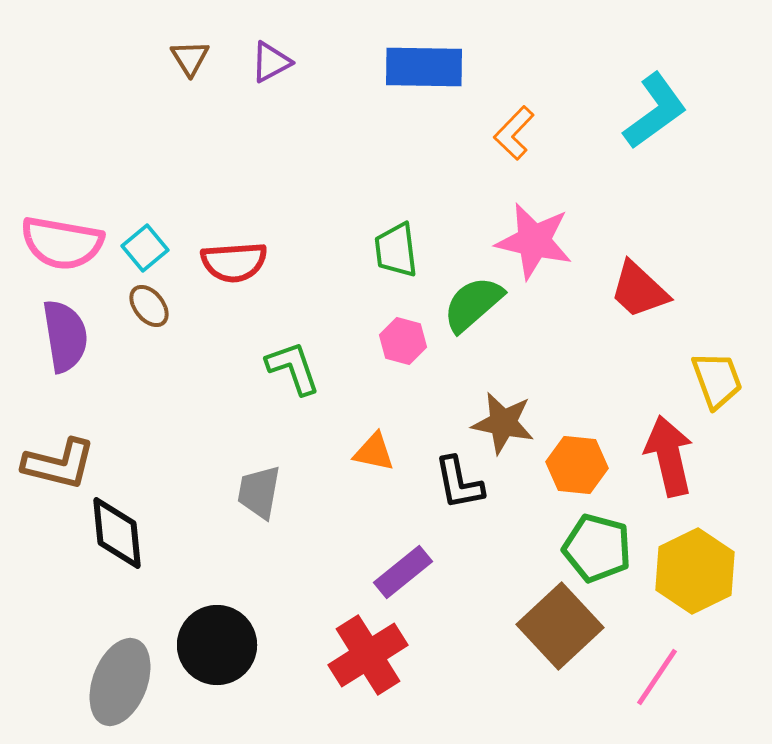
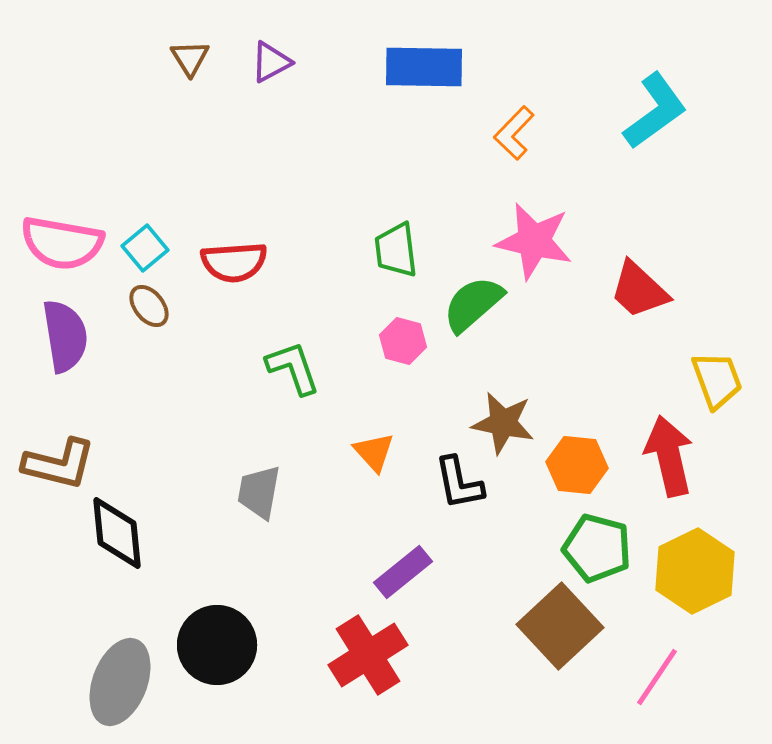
orange triangle: rotated 36 degrees clockwise
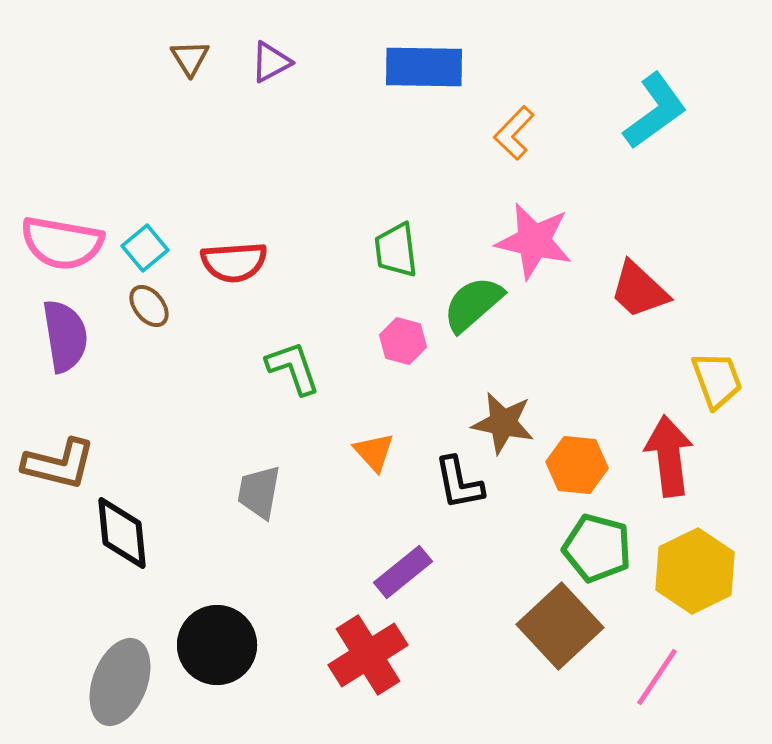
red arrow: rotated 6 degrees clockwise
black diamond: moved 5 px right
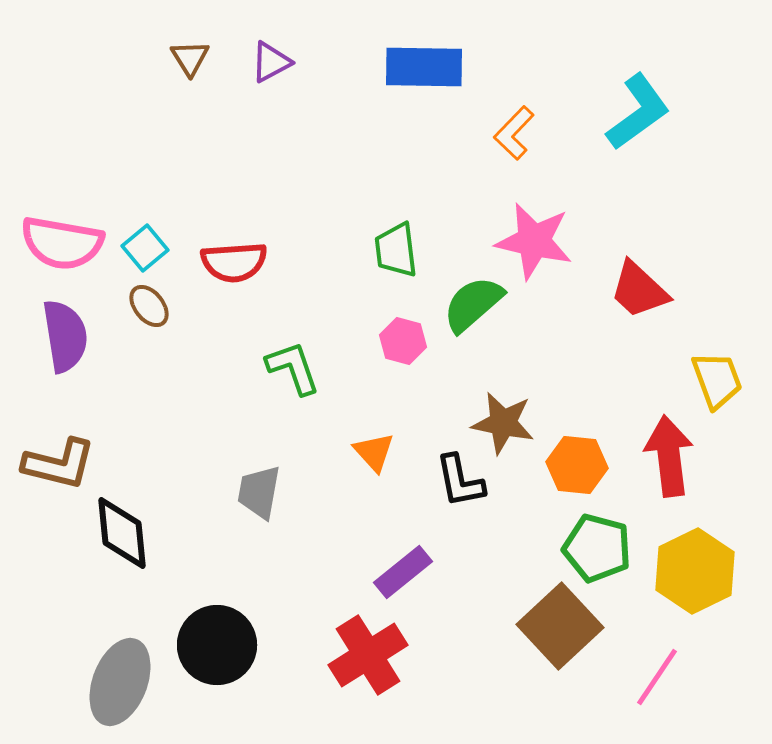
cyan L-shape: moved 17 px left, 1 px down
black L-shape: moved 1 px right, 2 px up
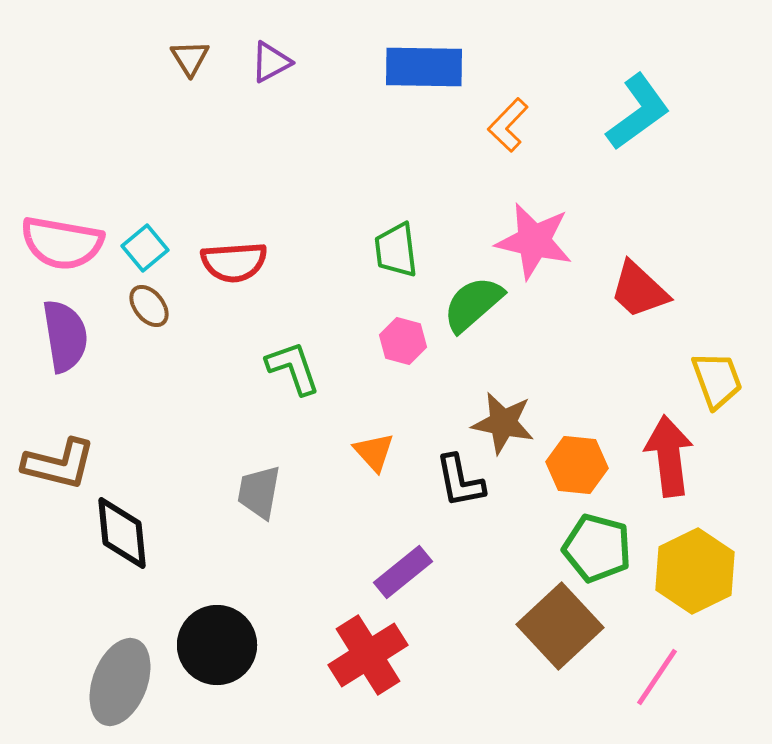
orange L-shape: moved 6 px left, 8 px up
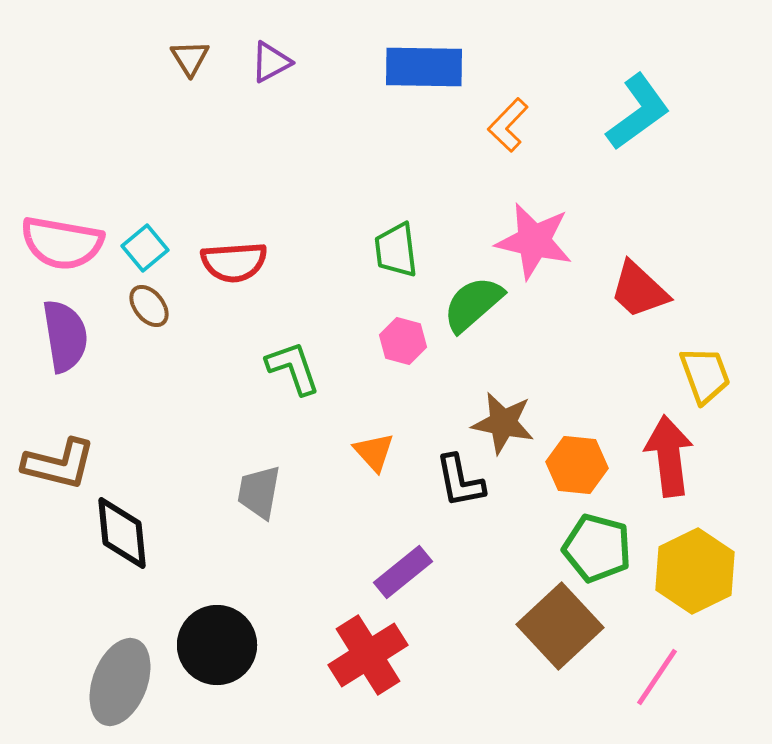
yellow trapezoid: moved 12 px left, 5 px up
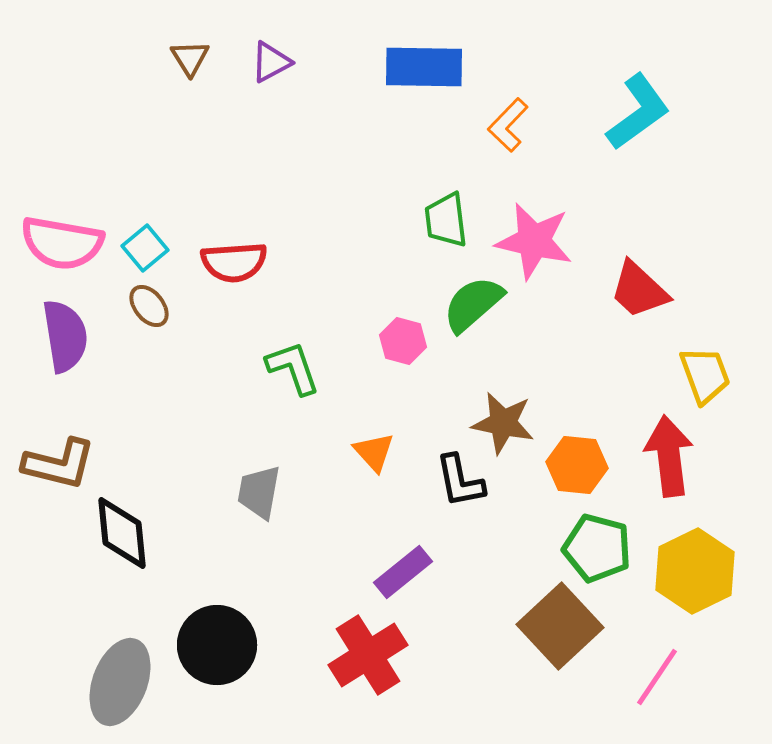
green trapezoid: moved 50 px right, 30 px up
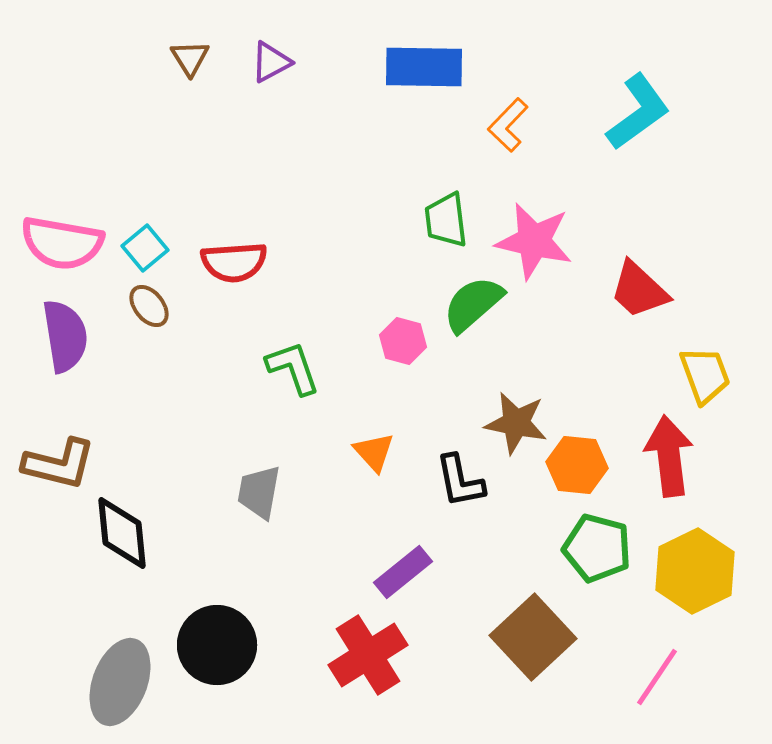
brown star: moved 13 px right
brown square: moved 27 px left, 11 px down
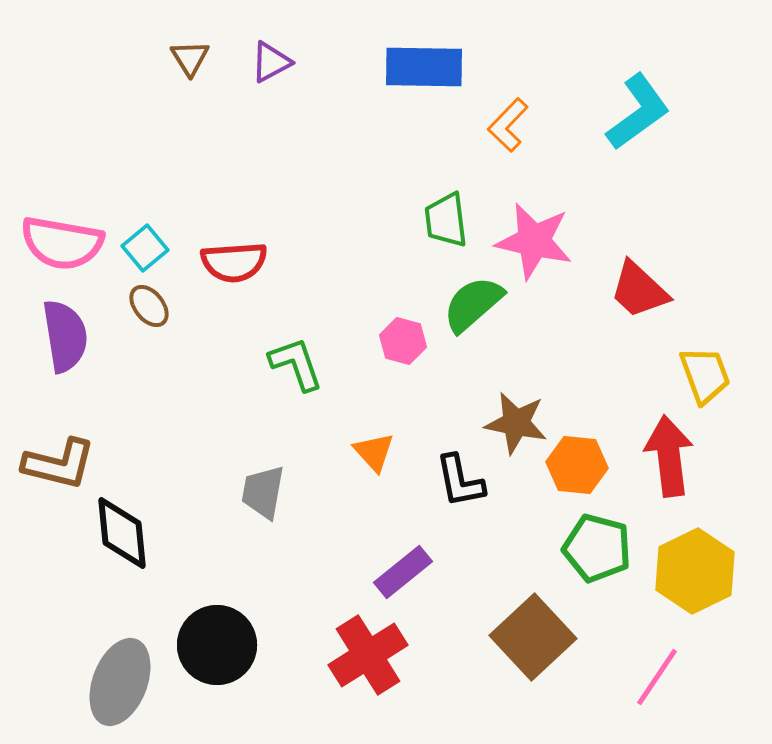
green L-shape: moved 3 px right, 4 px up
gray trapezoid: moved 4 px right
